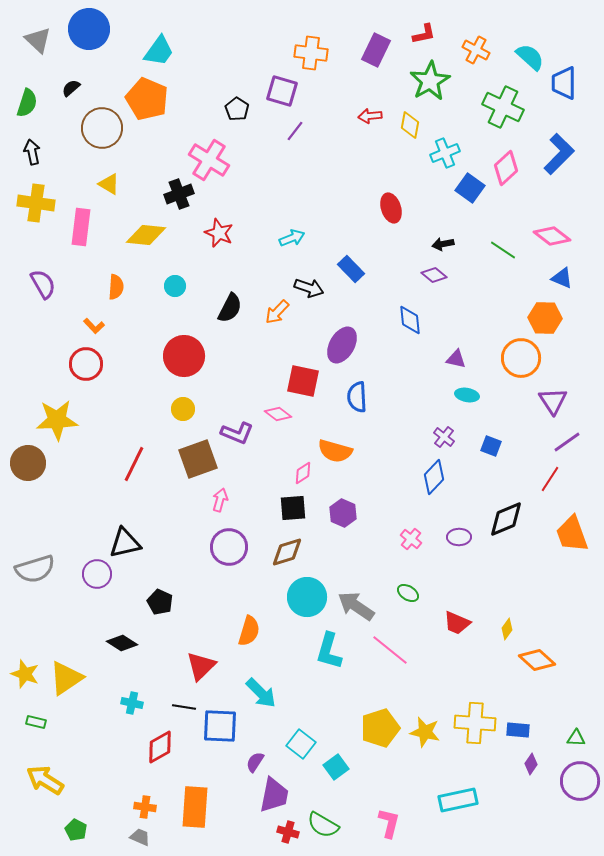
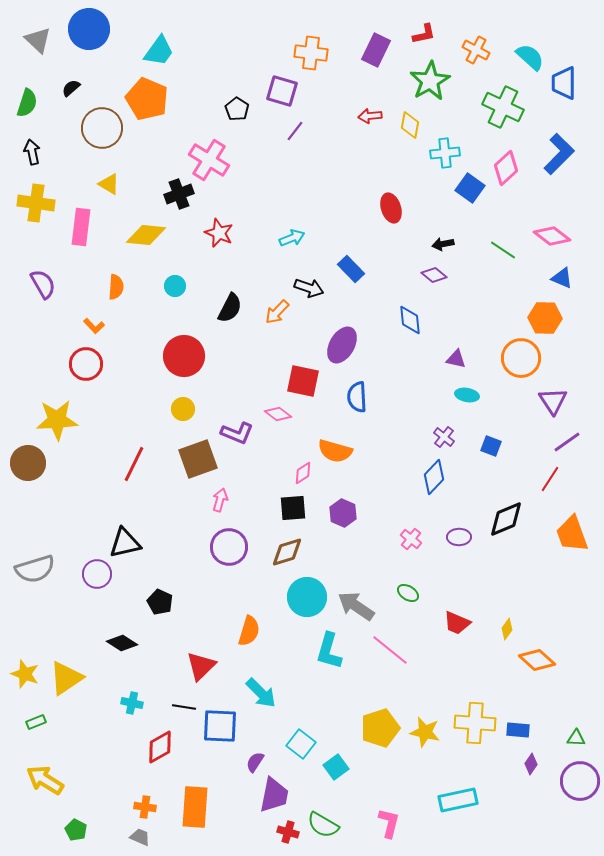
cyan cross at (445, 153): rotated 16 degrees clockwise
green rectangle at (36, 722): rotated 36 degrees counterclockwise
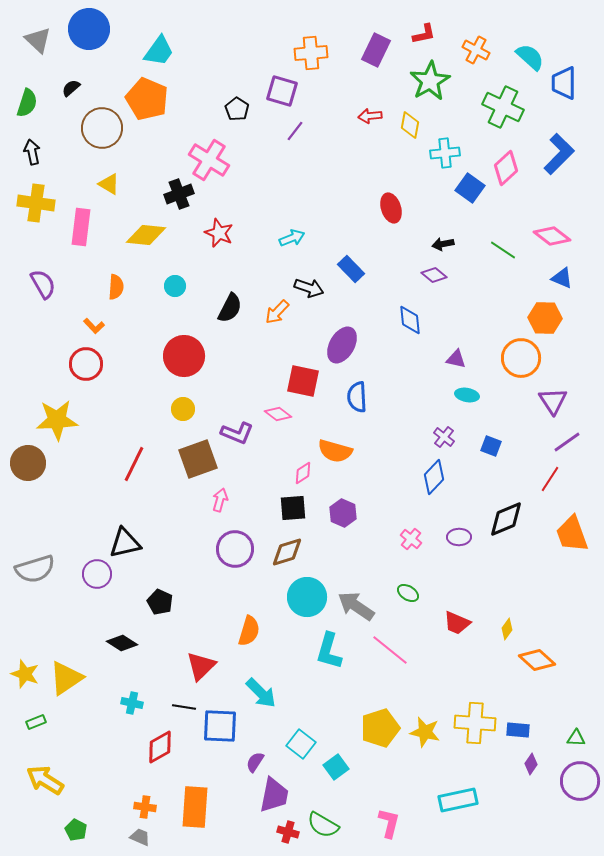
orange cross at (311, 53): rotated 12 degrees counterclockwise
purple circle at (229, 547): moved 6 px right, 2 px down
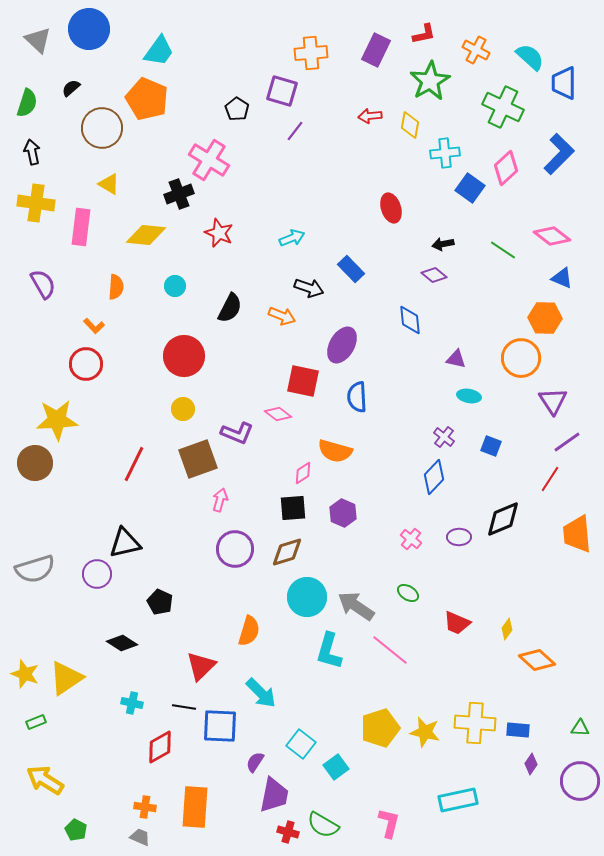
orange arrow at (277, 312): moved 5 px right, 4 px down; rotated 112 degrees counterclockwise
cyan ellipse at (467, 395): moved 2 px right, 1 px down
brown circle at (28, 463): moved 7 px right
black diamond at (506, 519): moved 3 px left
orange trapezoid at (572, 534): moved 5 px right; rotated 15 degrees clockwise
green triangle at (576, 738): moved 4 px right, 10 px up
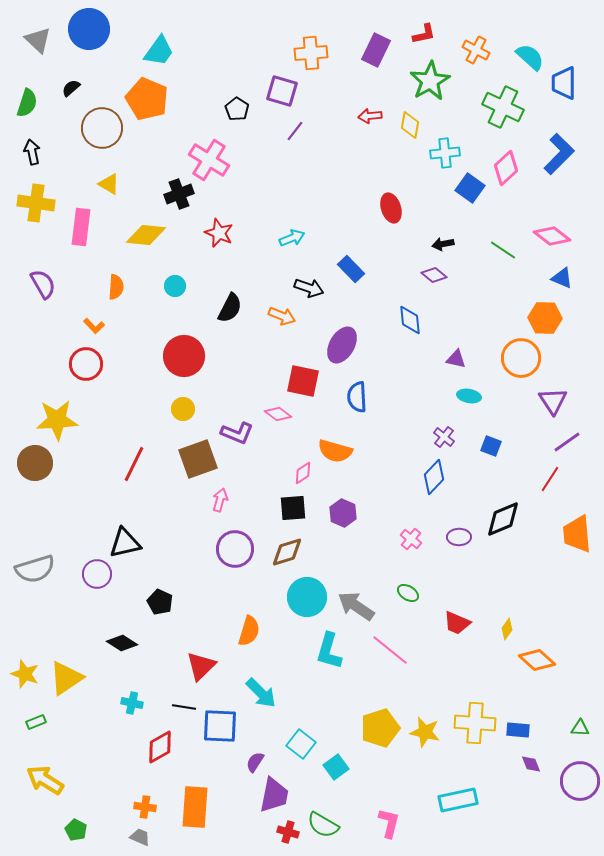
purple diamond at (531, 764): rotated 55 degrees counterclockwise
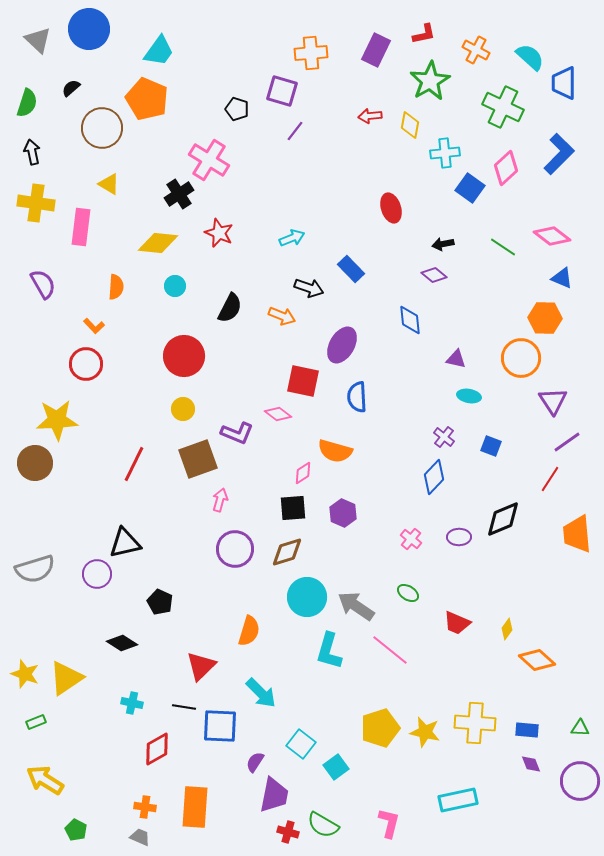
black pentagon at (237, 109): rotated 15 degrees counterclockwise
black cross at (179, 194): rotated 12 degrees counterclockwise
yellow diamond at (146, 235): moved 12 px right, 8 px down
green line at (503, 250): moved 3 px up
blue rectangle at (518, 730): moved 9 px right
red diamond at (160, 747): moved 3 px left, 2 px down
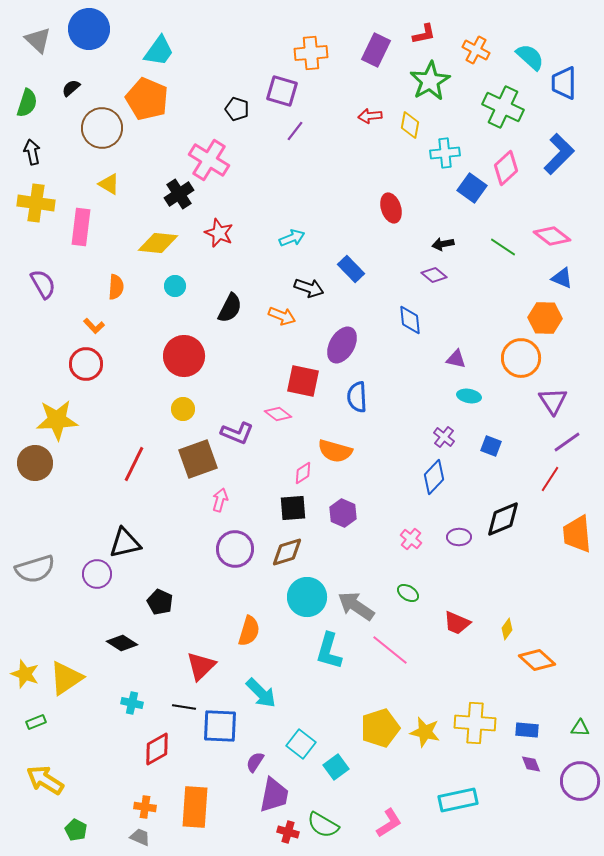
blue square at (470, 188): moved 2 px right
pink L-shape at (389, 823): rotated 44 degrees clockwise
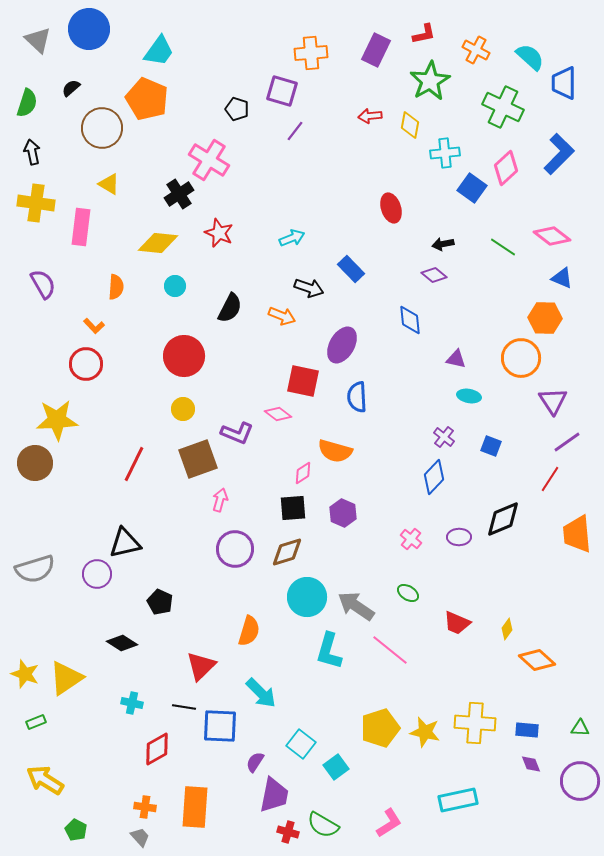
gray trapezoid at (140, 837): rotated 25 degrees clockwise
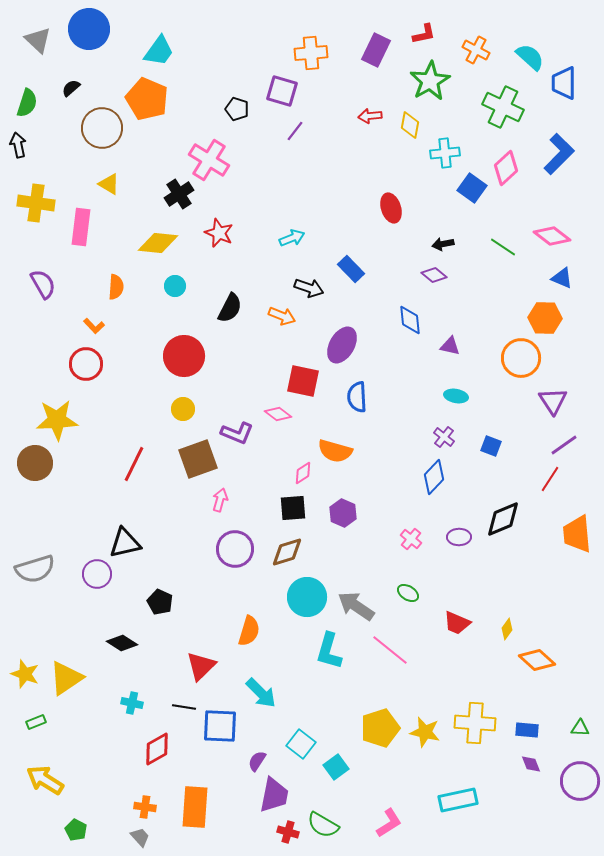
black arrow at (32, 152): moved 14 px left, 7 px up
purple triangle at (456, 359): moved 6 px left, 13 px up
cyan ellipse at (469, 396): moved 13 px left
purple line at (567, 442): moved 3 px left, 3 px down
purple semicircle at (255, 762): moved 2 px right, 1 px up
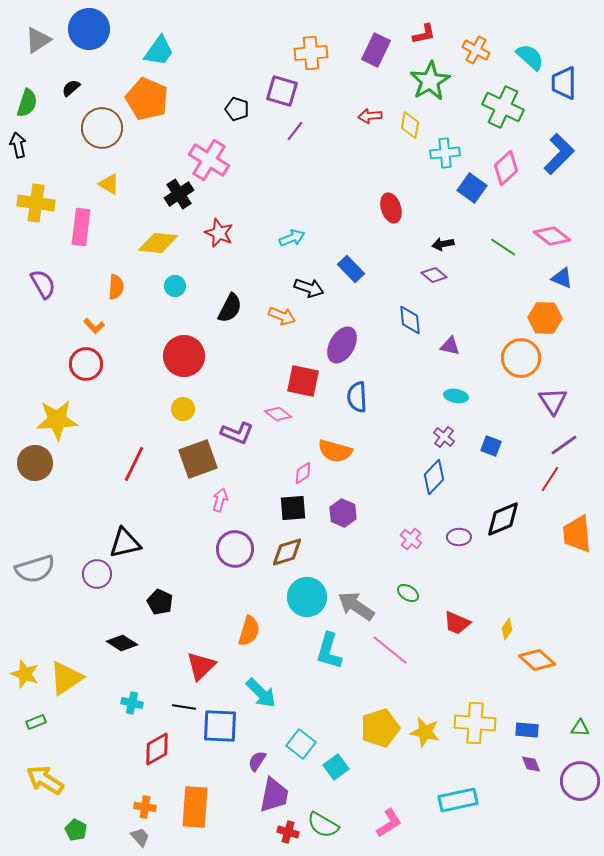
gray triangle at (38, 40): rotated 44 degrees clockwise
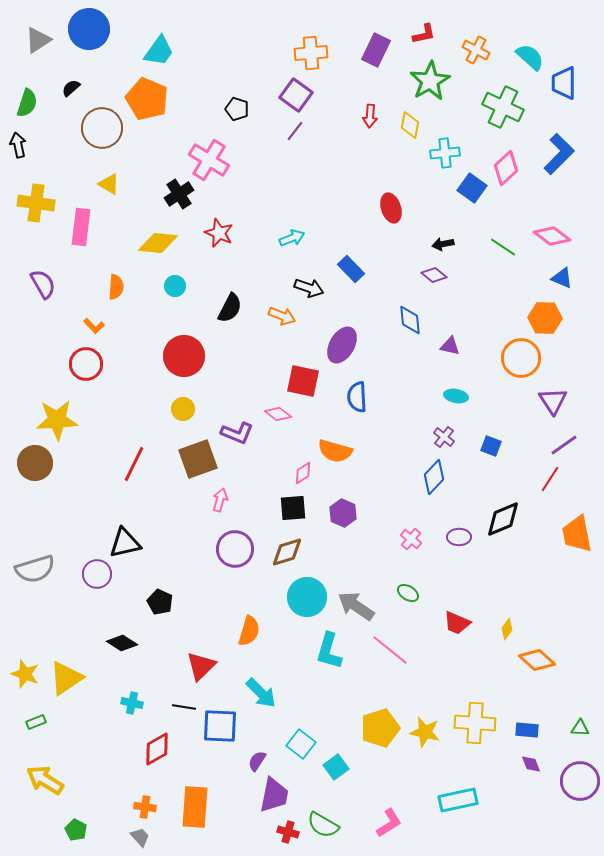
purple square at (282, 91): moved 14 px right, 4 px down; rotated 20 degrees clockwise
red arrow at (370, 116): rotated 80 degrees counterclockwise
orange trapezoid at (577, 534): rotated 6 degrees counterclockwise
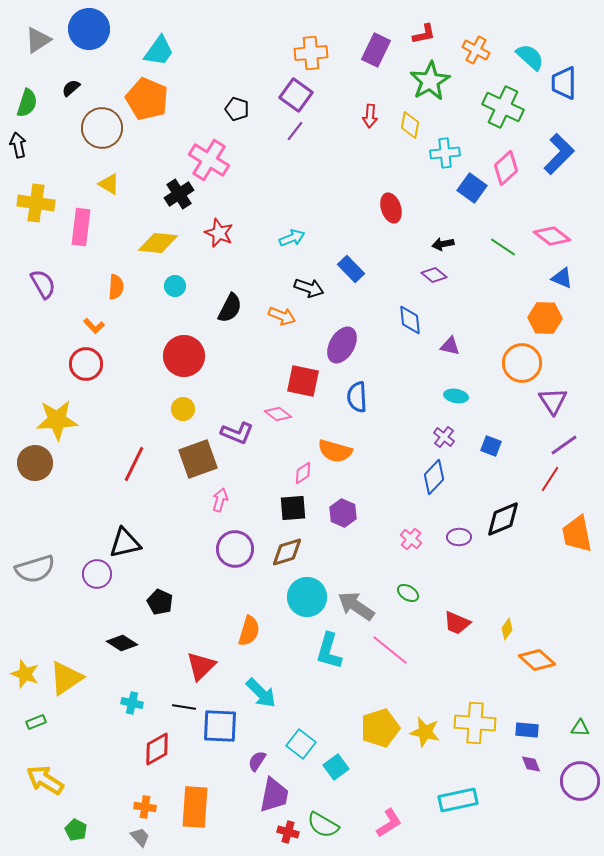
orange circle at (521, 358): moved 1 px right, 5 px down
